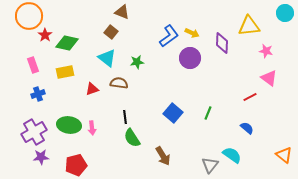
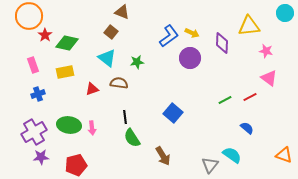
green line: moved 17 px right, 13 px up; rotated 40 degrees clockwise
orange triangle: rotated 18 degrees counterclockwise
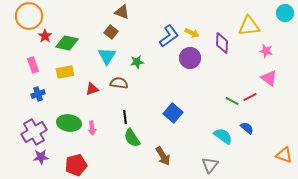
red star: moved 1 px down
cyan triangle: moved 2 px up; rotated 24 degrees clockwise
green line: moved 7 px right, 1 px down; rotated 56 degrees clockwise
green ellipse: moved 2 px up
cyan semicircle: moved 9 px left, 19 px up
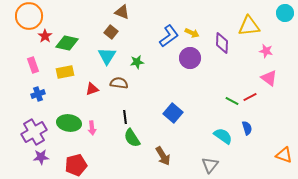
blue semicircle: rotated 32 degrees clockwise
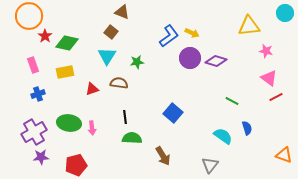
purple diamond: moved 6 px left, 18 px down; rotated 75 degrees counterclockwise
red line: moved 26 px right
green semicircle: rotated 126 degrees clockwise
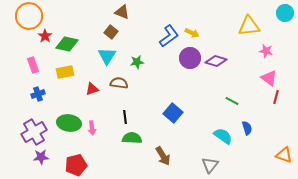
green diamond: moved 1 px down
red line: rotated 48 degrees counterclockwise
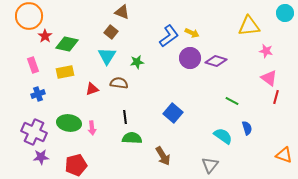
purple cross: rotated 35 degrees counterclockwise
